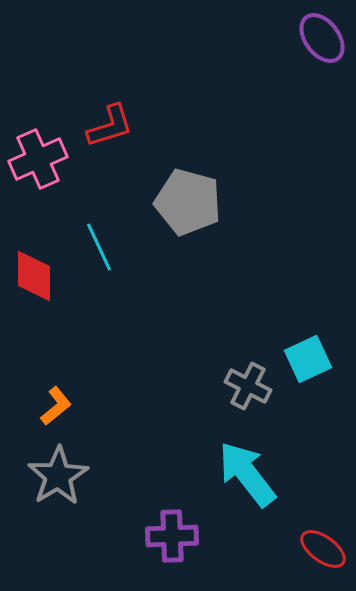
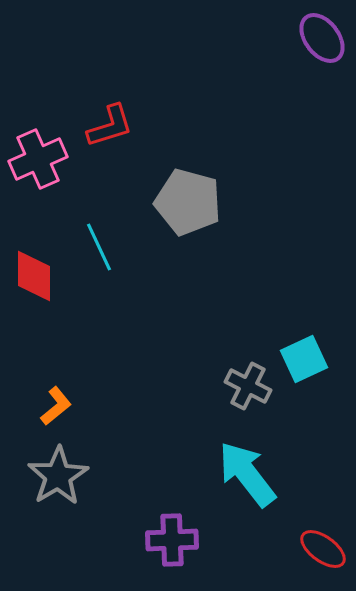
cyan square: moved 4 px left
purple cross: moved 4 px down
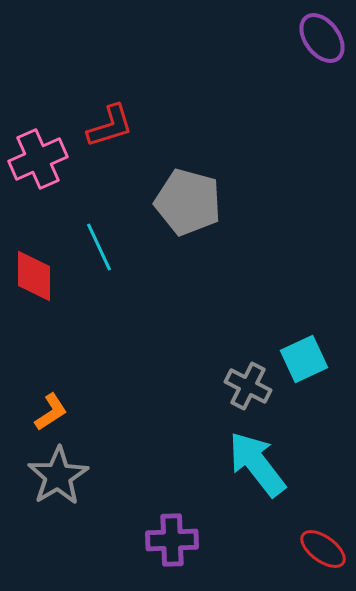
orange L-shape: moved 5 px left, 6 px down; rotated 6 degrees clockwise
cyan arrow: moved 10 px right, 10 px up
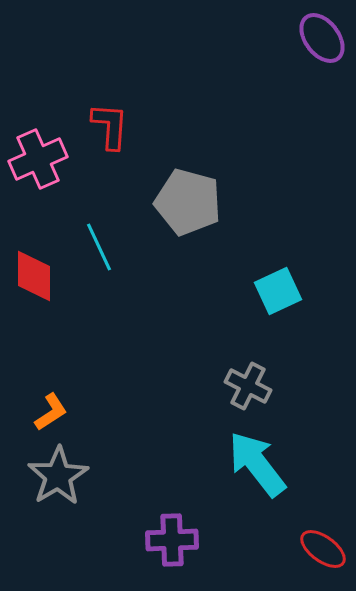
red L-shape: rotated 69 degrees counterclockwise
cyan square: moved 26 px left, 68 px up
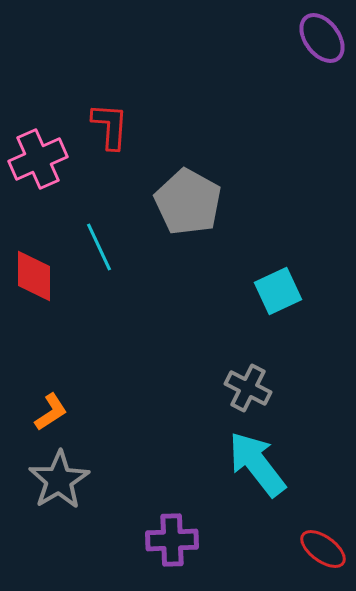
gray pentagon: rotated 14 degrees clockwise
gray cross: moved 2 px down
gray star: moved 1 px right, 4 px down
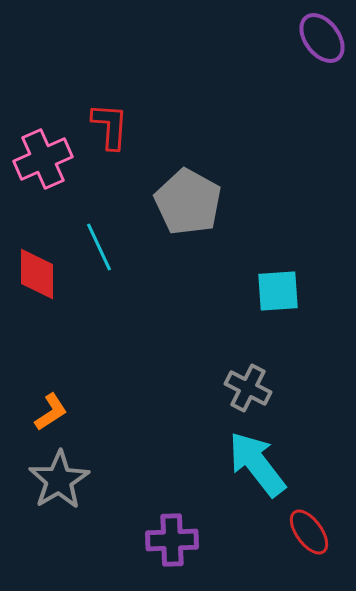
pink cross: moved 5 px right
red diamond: moved 3 px right, 2 px up
cyan square: rotated 21 degrees clockwise
red ellipse: moved 14 px left, 17 px up; rotated 18 degrees clockwise
